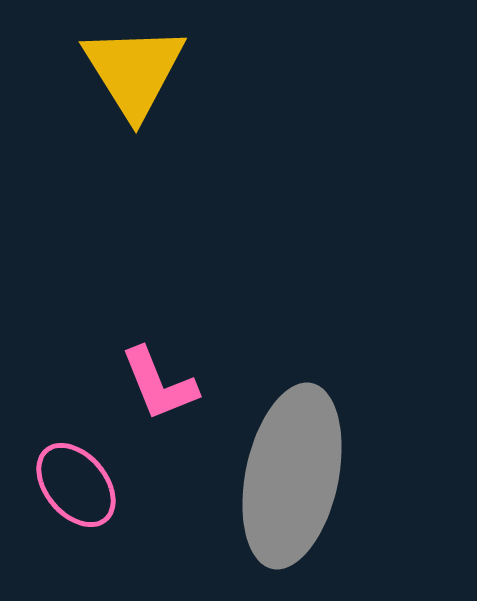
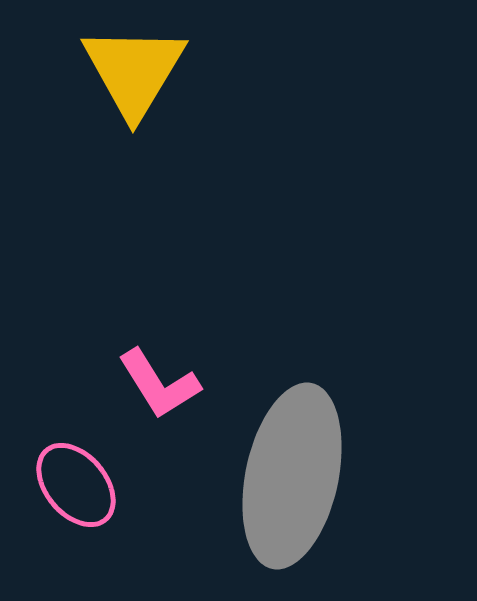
yellow triangle: rotated 3 degrees clockwise
pink L-shape: rotated 10 degrees counterclockwise
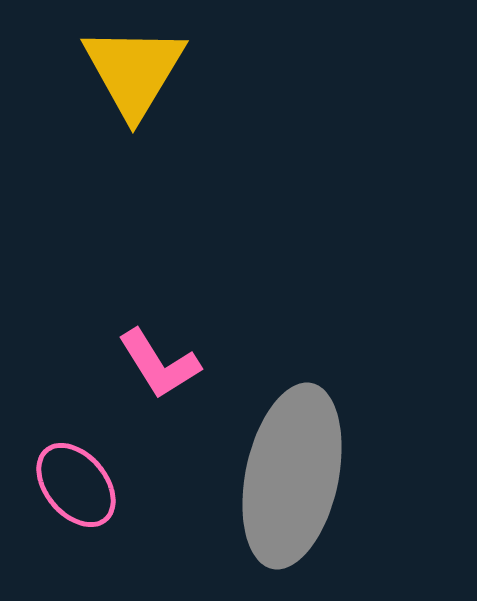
pink L-shape: moved 20 px up
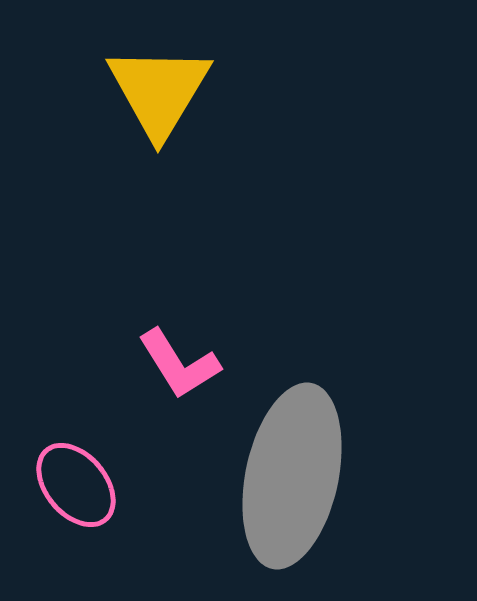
yellow triangle: moved 25 px right, 20 px down
pink L-shape: moved 20 px right
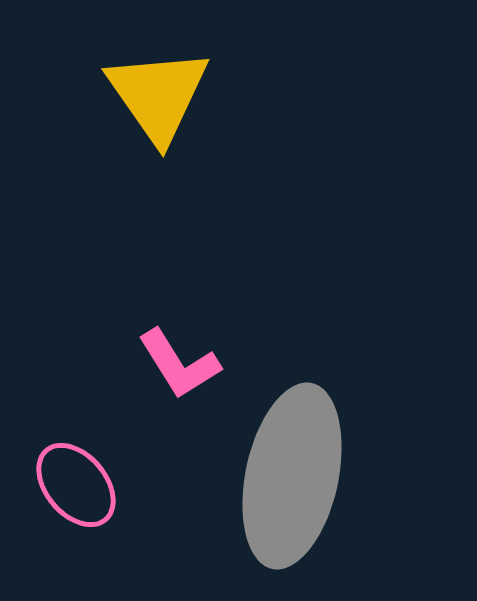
yellow triangle: moved 1 px left, 4 px down; rotated 6 degrees counterclockwise
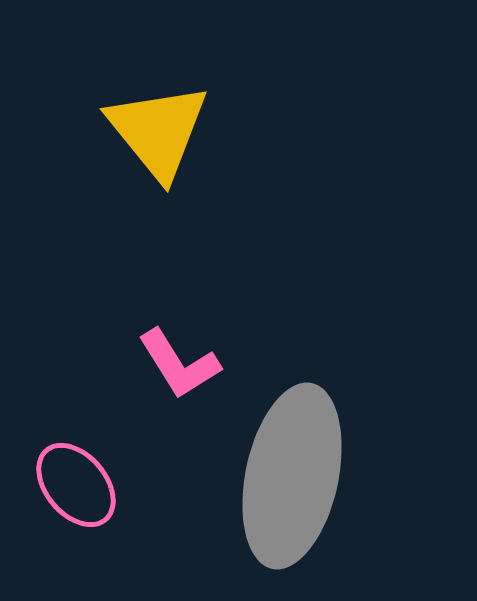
yellow triangle: moved 36 px down; rotated 4 degrees counterclockwise
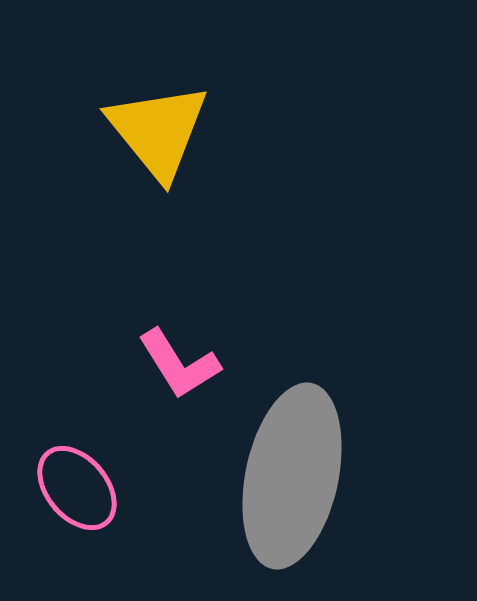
pink ellipse: moved 1 px right, 3 px down
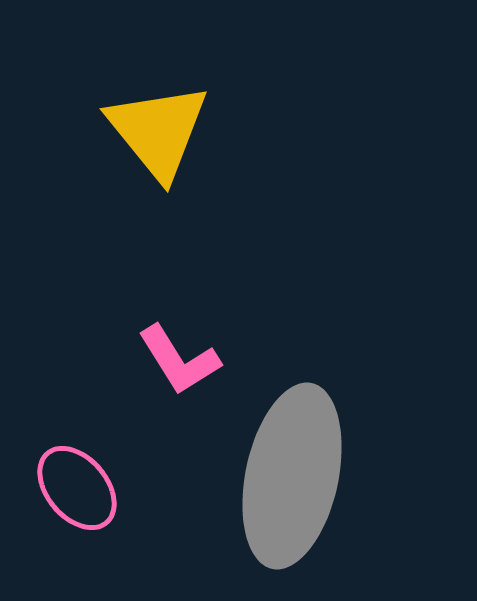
pink L-shape: moved 4 px up
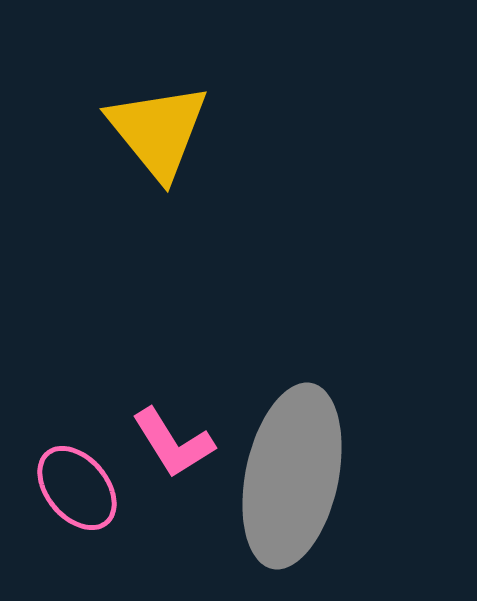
pink L-shape: moved 6 px left, 83 px down
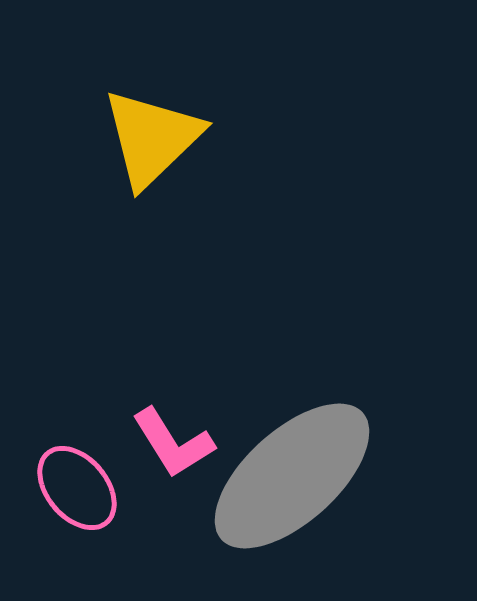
yellow triangle: moved 6 px left, 7 px down; rotated 25 degrees clockwise
gray ellipse: rotated 36 degrees clockwise
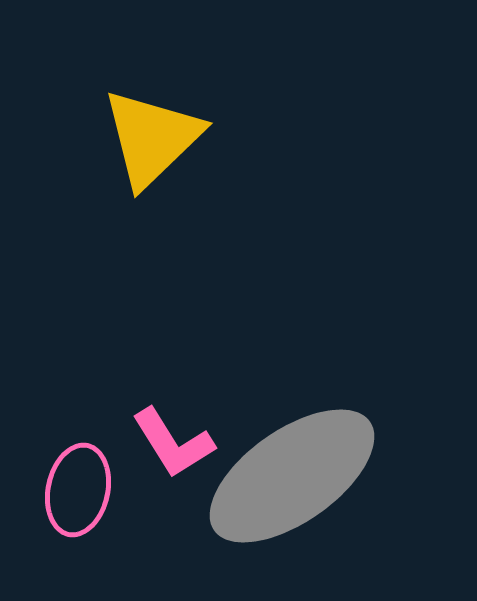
gray ellipse: rotated 7 degrees clockwise
pink ellipse: moved 1 px right, 2 px down; rotated 52 degrees clockwise
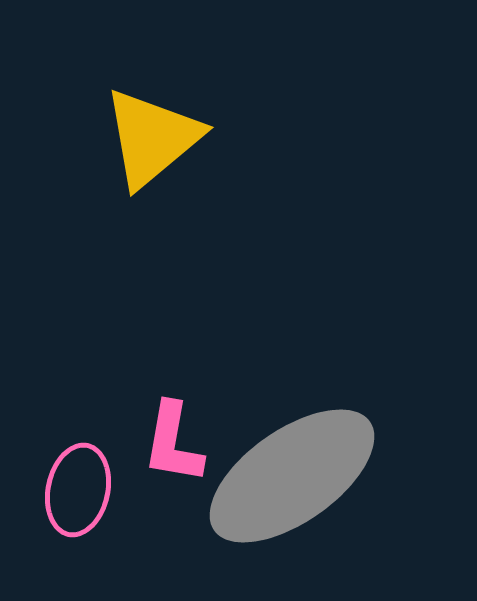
yellow triangle: rotated 4 degrees clockwise
pink L-shape: rotated 42 degrees clockwise
